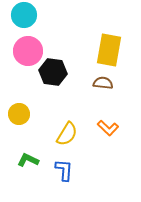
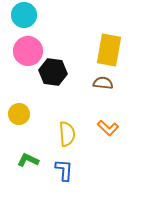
yellow semicircle: rotated 35 degrees counterclockwise
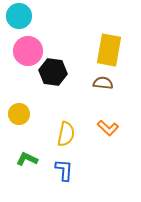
cyan circle: moved 5 px left, 1 px down
yellow semicircle: moved 1 px left; rotated 15 degrees clockwise
green L-shape: moved 1 px left, 1 px up
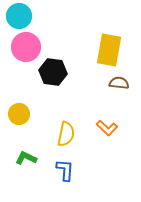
pink circle: moved 2 px left, 4 px up
brown semicircle: moved 16 px right
orange L-shape: moved 1 px left
green L-shape: moved 1 px left, 1 px up
blue L-shape: moved 1 px right
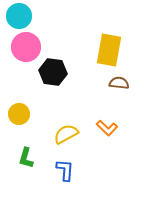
yellow semicircle: rotated 130 degrees counterclockwise
green L-shape: rotated 100 degrees counterclockwise
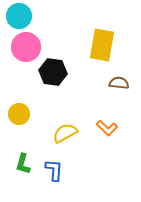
yellow rectangle: moved 7 px left, 5 px up
yellow semicircle: moved 1 px left, 1 px up
green L-shape: moved 3 px left, 6 px down
blue L-shape: moved 11 px left
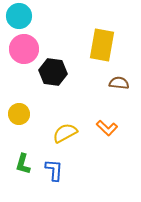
pink circle: moved 2 px left, 2 px down
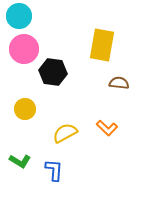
yellow circle: moved 6 px right, 5 px up
green L-shape: moved 3 px left, 3 px up; rotated 75 degrees counterclockwise
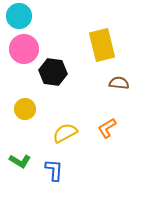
yellow rectangle: rotated 24 degrees counterclockwise
orange L-shape: rotated 105 degrees clockwise
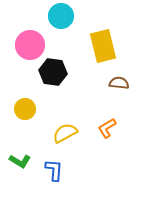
cyan circle: moved 42 px right
yellow rectangle: moved 1 px right, 1 px down
pink circle: moved 6 px right, 4 px up
